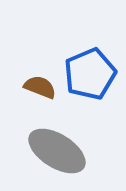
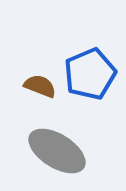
brown semicircle: moved 1 px up
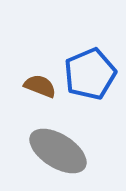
gray ellipse: moved 1 px right
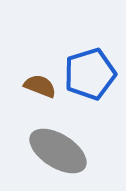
blue pentagon: rotated 6 degrees clockwise
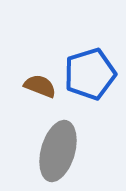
gray ellipse: rotated 74 degrees clockwise
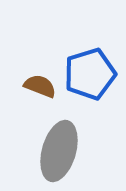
gray ellipse: moved 1 px right
